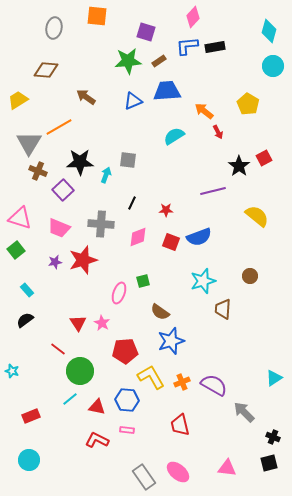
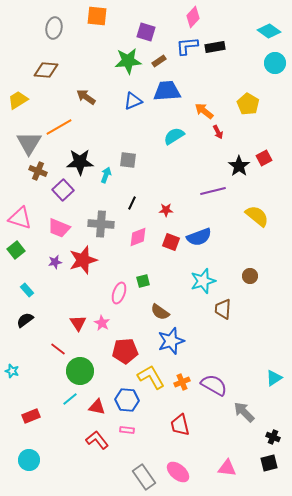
cyan diamond at (269, 31): rotated 70 degrees counterclockwise
cyan circle at (273, 66): moved 2 px right, 3 px up
red L-shape at (97, 440): rotated 25 degrees clockwise
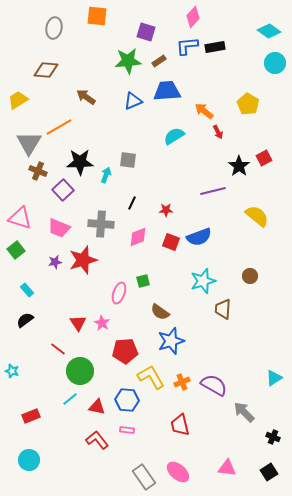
black square at (269, 463): moved 9 px down; rotated 18 degrees counterclockwise
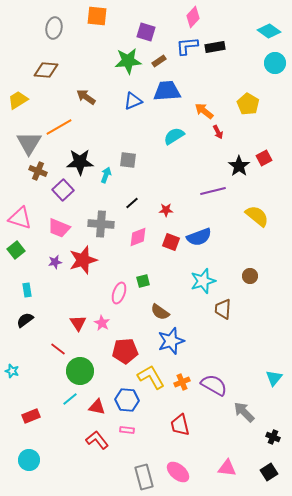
black line at (132, 203): rotated 24 degrees clockwise
cyan rectangle at (27, 290): rotated 32 degrees clockwise
cyan triangle at (274, 378): rotated 18 degrees counterclockwise
gray rectangle at (144, 477): rotated 20 degrees clockwise
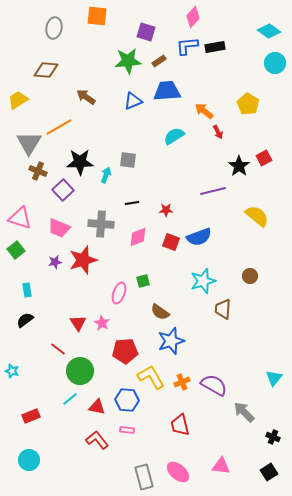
black line at (132, 203): rotated 32 degrees clockwise
pink triangle at (227, 468): moved 6 px left, 2 px up
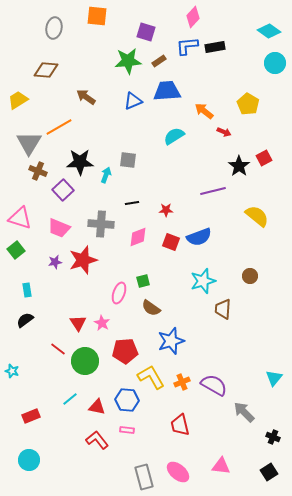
red arrow at (218, 132): moved 6 px right; rotated 40 degrees counterclockwise
brown semicircle at (160, 312): moved 9 px left, 4 px up
green circle at (80, 371): moved 5 px right, 10 px up
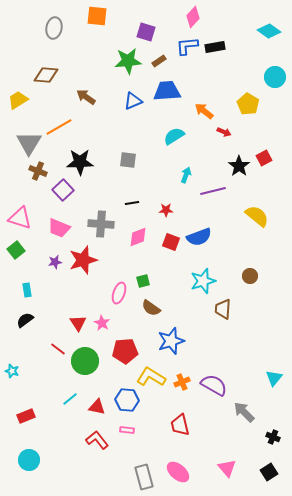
cyan circle at (275, 63): moved 14 px down
brown diamond at (46, 70): moved 5 px down
cyan arrow at (106, 175): moved 80 px right
yellow L-shape at (151, 377): rotated 28 degrees counterclockwise
red rectangle at (31, 416): moved 5 px left
pink triangle at (221, 466): moved 6 px right, 2 px down; rotated 42 degrees clockwise
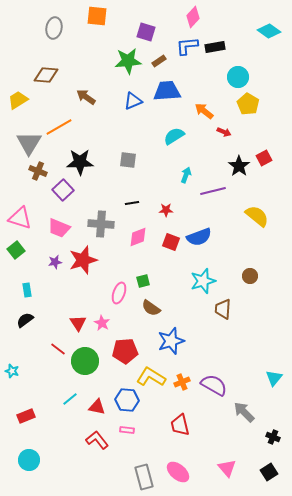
cyan circle at (275, 77): moved 37 px left
